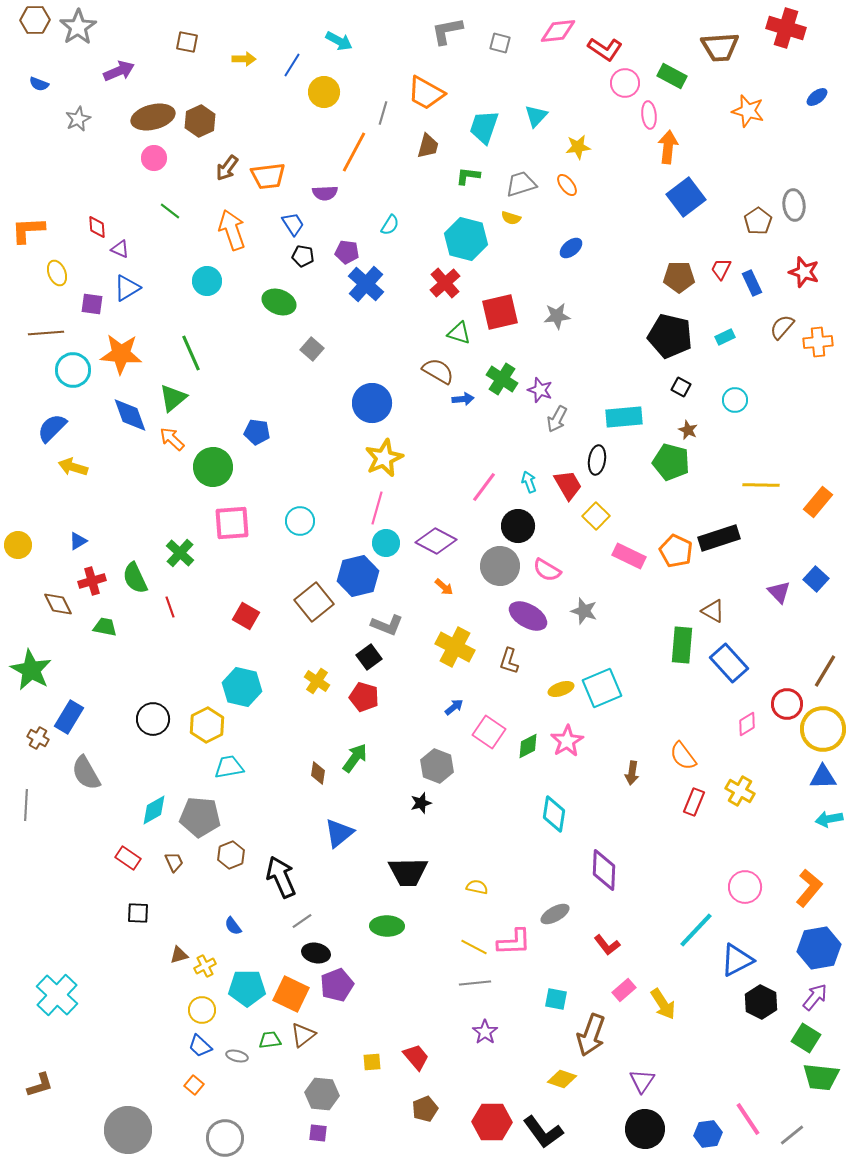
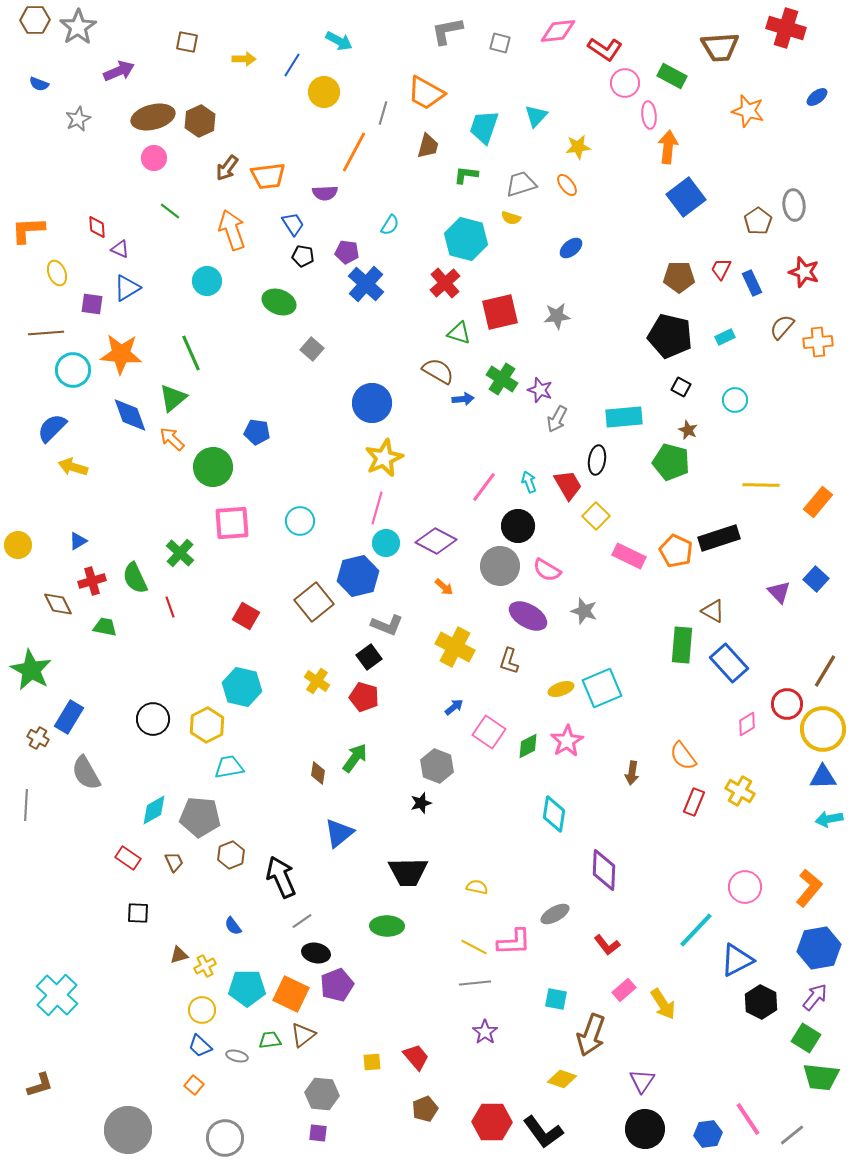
green L-shape at (468, 176): moved 2 px left, 1 px up
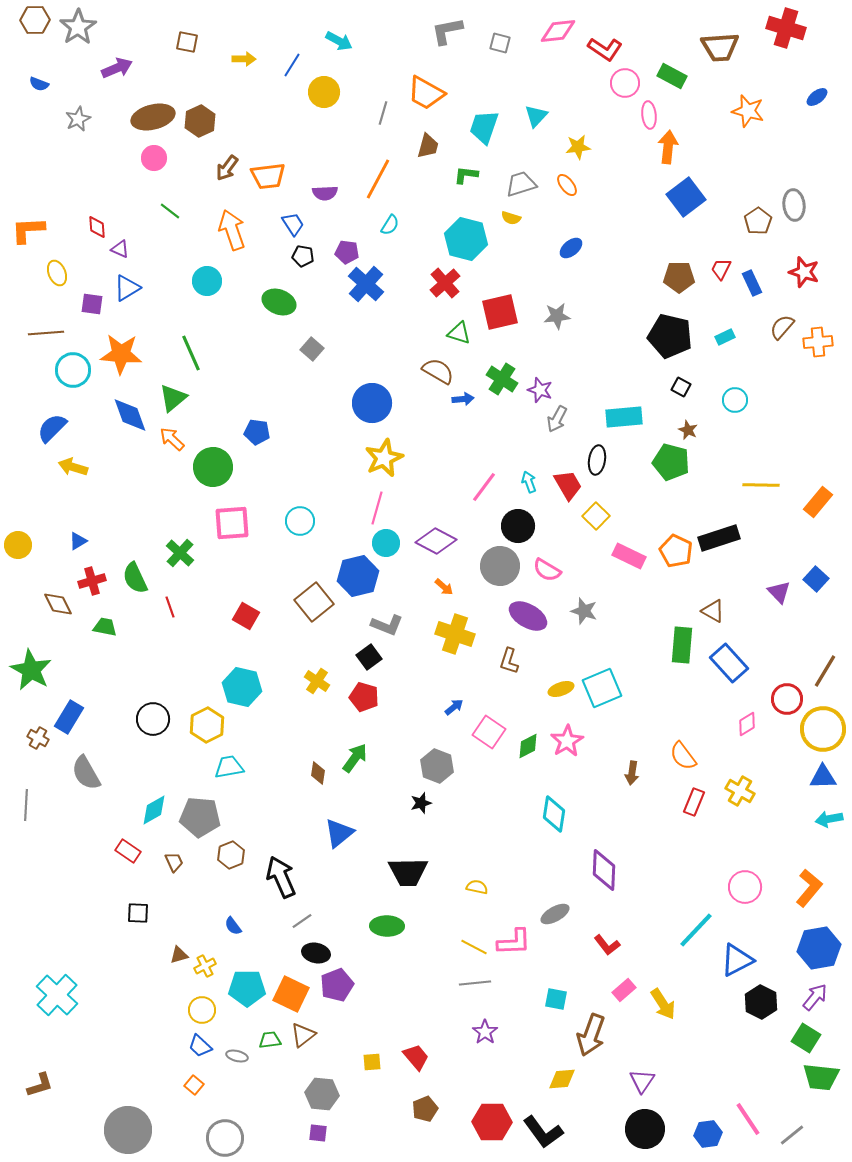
purple arrow at (119, 71): moved 2 px left, 3 px up
orange line at (354, 152): moved 24 px right, 27 px down
yellow cross at (455, 647): moved 13 px up; rotated 9 degrees counterclockwise
red circle at (787, 704): moved 5 px up
red rectangle at (128, 858): moved 7 px up
yellow diamond at (562, 1079): rotated 24 degrees counterclockwise
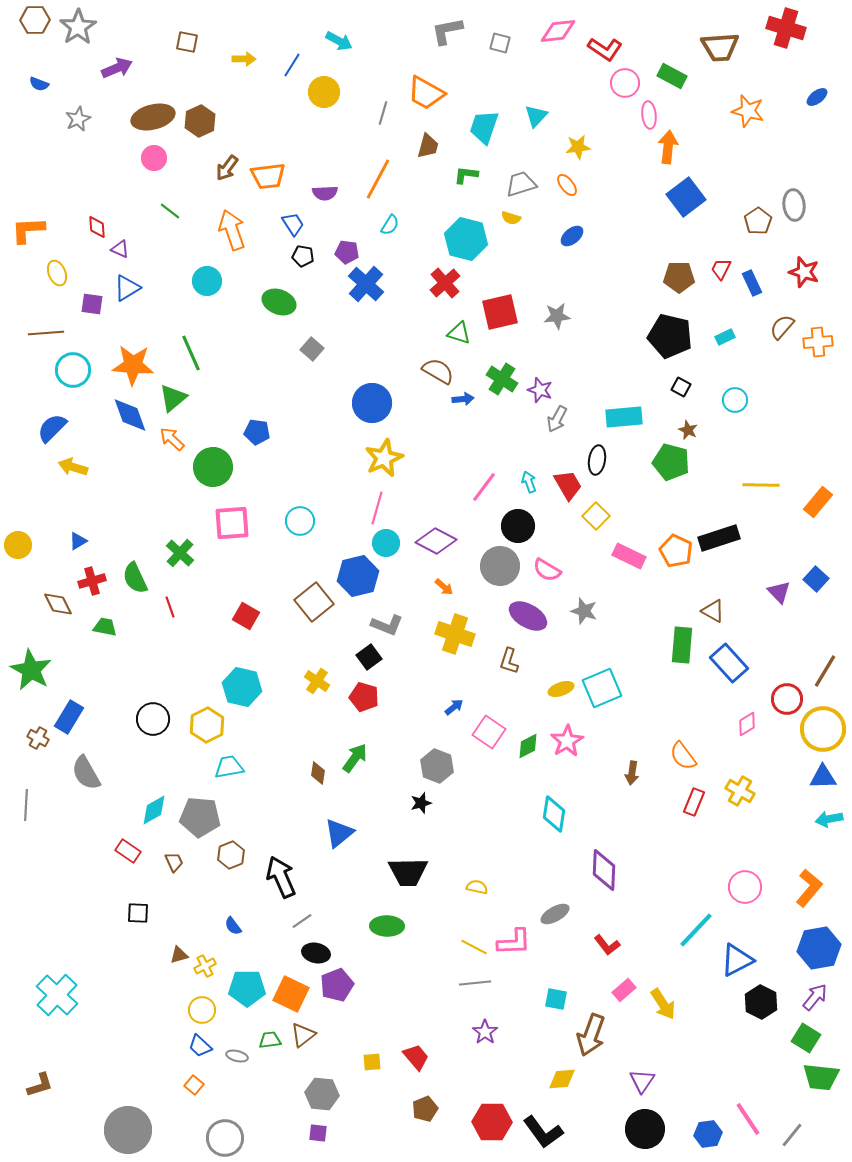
blue ellipse at (571, 248): moved 1 px right, 12 px up
orange star at (121, 354): moved 12 px right, 11 px down
gray line at (792, 1135): rotated 12 degrees counterclockwise
